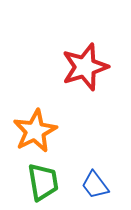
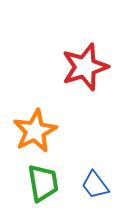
green trapezoid: moved 1 px down
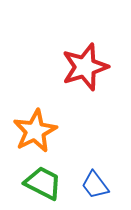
green trapezoid: rotated 54 degrees counterclockwise
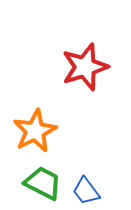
blue trapezoid: moved 9 px left, 6 px down
